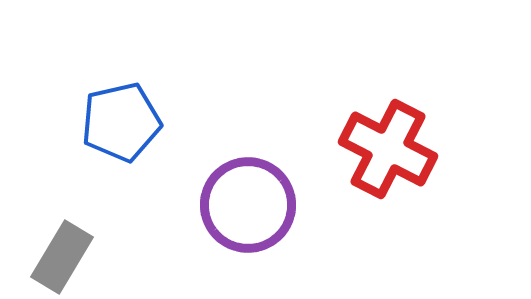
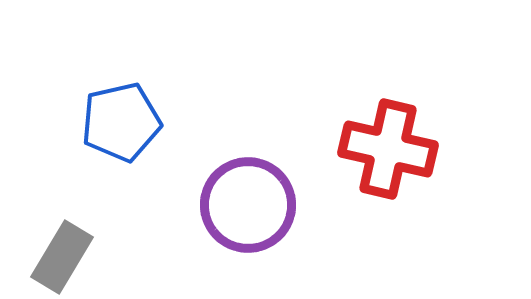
red cross: rotated 14 degrees counterclockwise
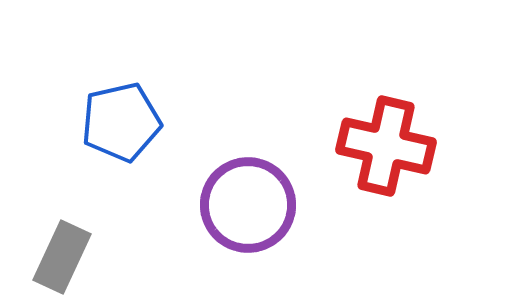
red cross: moved 2 px left, 3 px up
gray rectangle: rotated 6 degrees counterclockwise
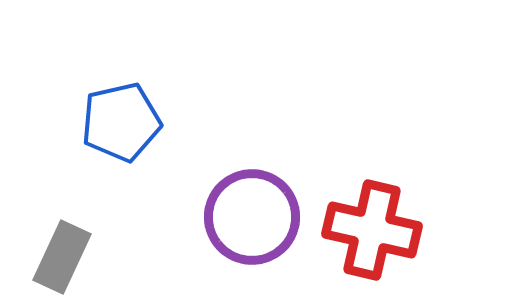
red cross: moved 14 px left, 84 px down
purple circle: moved 4 px right, 12 px down
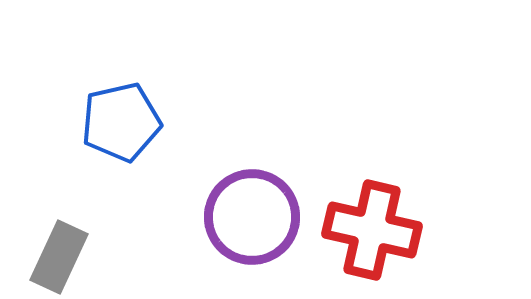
gray rectangle: moved 3 px left
